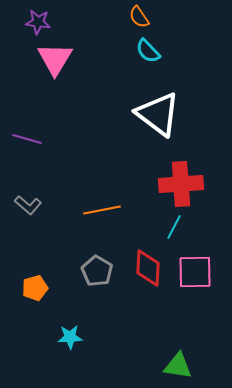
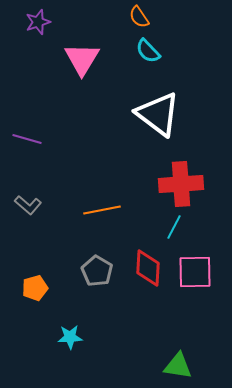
purple star: rotated 25 degrees counterclockwise
pink triangle: moved 27 px right
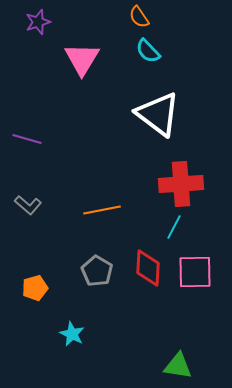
cyan star: moved 2 px right, 3 px up; rotated 30 degrees clockwise
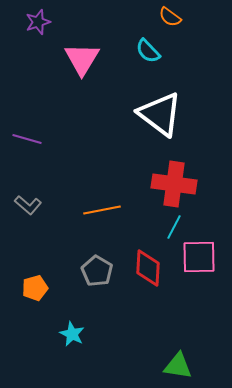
orange semicircle: moved 31 px right; rotated 20 degrees counterclockwise
white triangle: moved 2 px right
red cross: moved 7 px left; rotated 12 degrees clockwise
pink square: moved 4 px right, 15 px up
